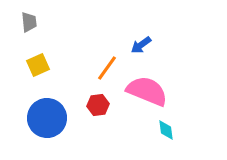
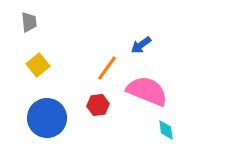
yellow square: rotated 15 degrees counterclockwise
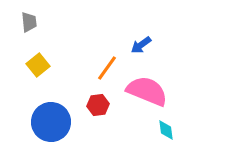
blue circle: moved 4 px right, 4 px down
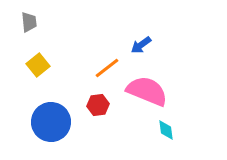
orange line: rotated 16 degrees clockwise
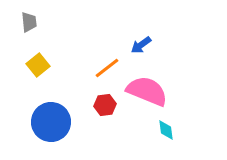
red hexagon: moved 7 px right
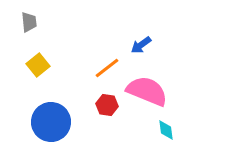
red hexagon: moved 2 px right; rotated 15 degrees clockwise
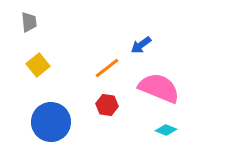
pink semicircle: moved 12 px right, 3 px up
cyan diamond: rotated 60 degrees counterclockwise
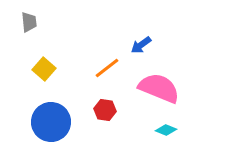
yellow square: moved 6 px right, 4 px down; rotated 10 degrees counterclockwise
red hexagon: moved 2 px left, 5 px down
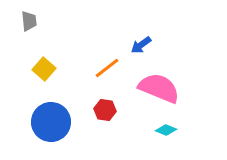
gray trapezoid: moved 1 px up
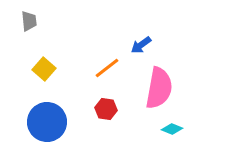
pink semicircle: rotated 78 degrees clockwise
red hexagon: moved 1 px right, 1 px up
blue circle: moved 4 px left
cyan diamond: moved 6 px right, 1 px up
